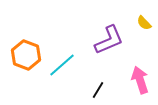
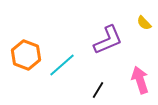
purple L-shape: moved 1 px left
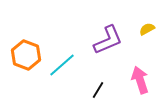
yellow semicircle: moved 3 px right, 6 px down; rotated 105 degrees clockwise
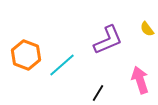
yellow semicircle: rotated 98 degrees counterclockwise
black line: moved 3 px down
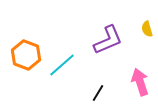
yellow semicircle: rotated 21 degrees clockwise
pink arrow: moved 2 px down
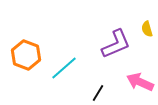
purple L-shape: moved 8 px right, 4 px down
cyan line: moved 2 px right, 3 px down
pink arrow: rotated 48 degrees counterclockwise
